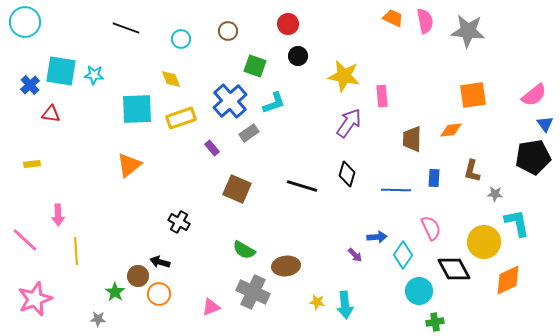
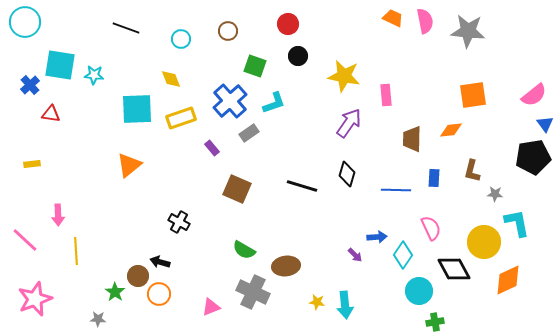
cyan square at (61, 71): moved 1 px left, 6 px up
pink rectangle at (382, 96): moved 4 px right, 1 px up
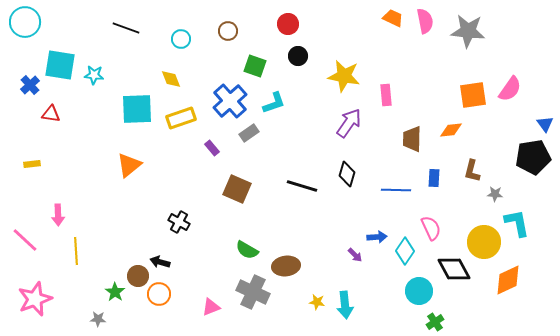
pink semicircle at (534, 95): moved 24 px left, 6 px up; rotated 16 degrees counterclockwise
green semicircle at (244, 250): moved 3 px right
cyan diamond at (403, 255): moved 2 px right, 4 px up
green cross at (435, 322): rotated 24 degrees counterclockwise
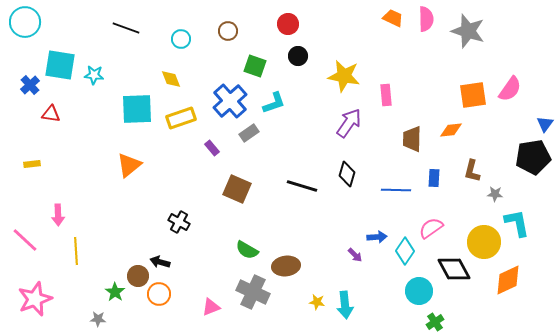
pink semicircle at (425, 21): moved 1 px right, 2 px up; rotated 10 degrees clockwise
gray star at (468, 31): rotated 12 degrees clockwise
blue triangle at (545, 124): rotated 12 degrees clockwise
pink semicircle at (431, 228): rotated 100 degrees counterclockwise
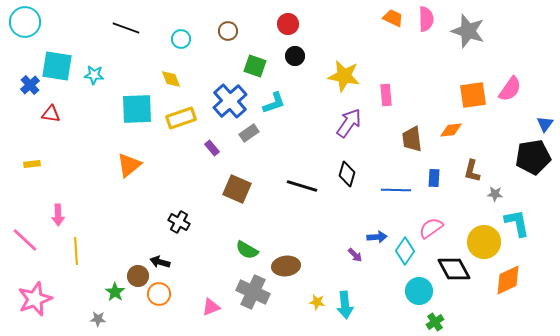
black circle at (298, 56): moved 3 px left
cyan square at (60, 65): moved 3 px left, 1 px down
brown trapezoid at (412, 139): rotated 8 degrees counterclockwise
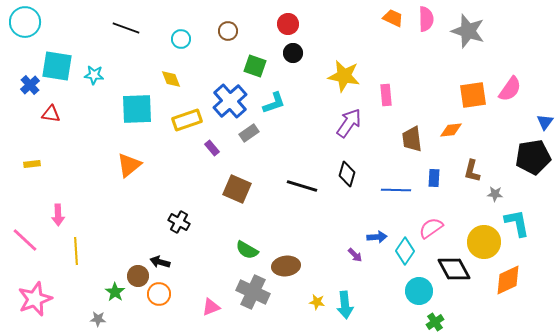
black circle at (295, 56): moved 2 px left, 3 px up
yellow rectangle at (181, 118): moved 6 px right, 2 px down
blue triangle at (545, 124): moved 2 px up
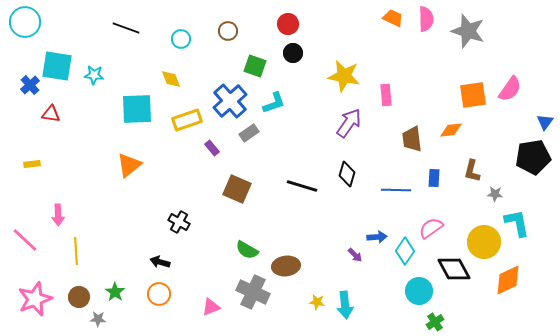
brown circle at (138, 276): moved 59 px left, 21 px down
